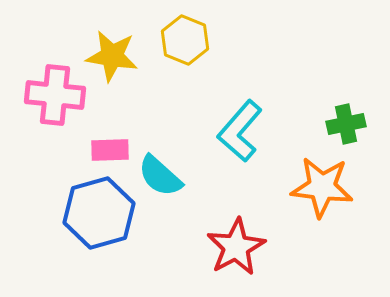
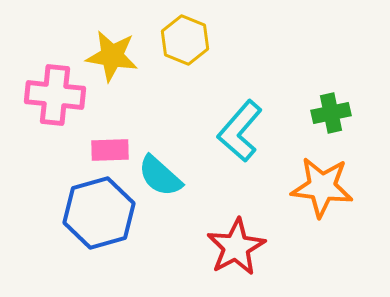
green cross: moved 15 px left, 11 px up
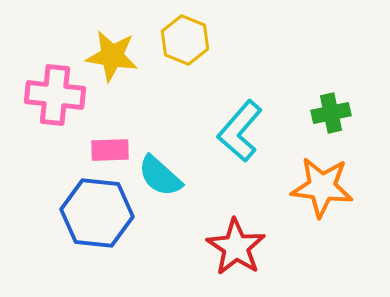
blue hexagon: moved 2 px left; rotated 22 degrees clockwise
red star: rotated 10 degrees counterclockwise
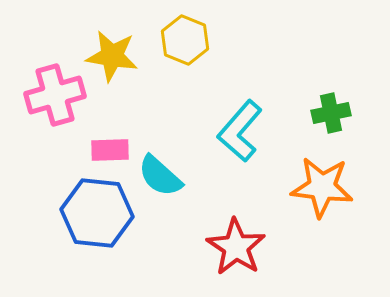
pink cross: rotated 22 degrees counterclockwise
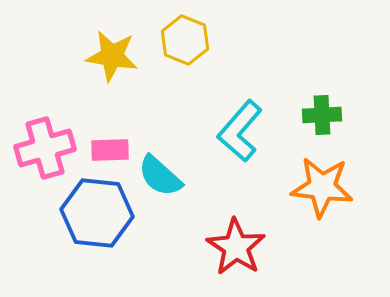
pink cross: moved 10 px left, 53 px down
green cross: moved 9 px left, 2 px down; rotated 9 degrees clockwise
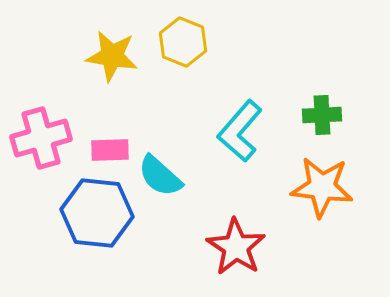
yellow hexagon: moved 2 px left, 2 px down
pink cross: moved 4 px left, 10 px up
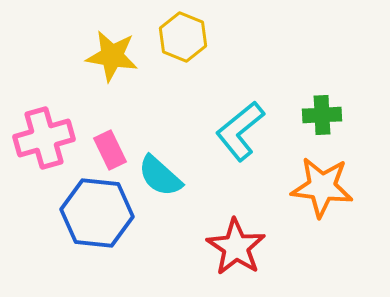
yellow hexagon: moved 5 px up
cyan L-shape: rotated 10 degrees clockwise
pink cross: moved 3 px right
pink rectangle: rotated 66 degrees clockwise
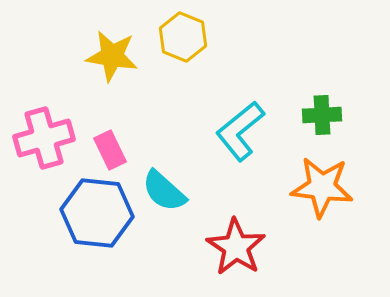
cyan semicircle: moved 4 px right, 15 px down
